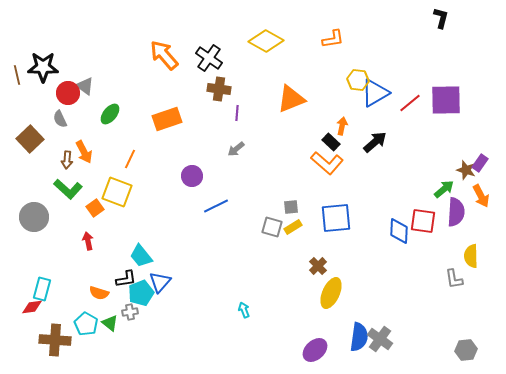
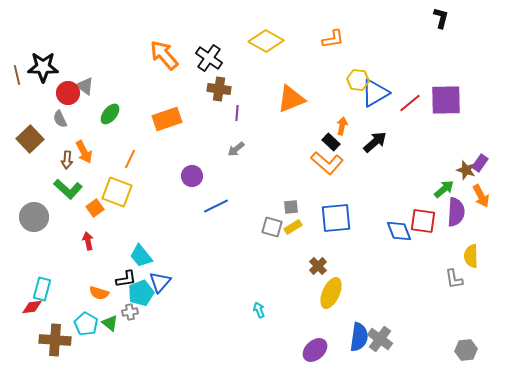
blue diamond at (399, 231): rotated 24 degrees counterclockwise
cyan arrow at (244, 310): moved 15 px right
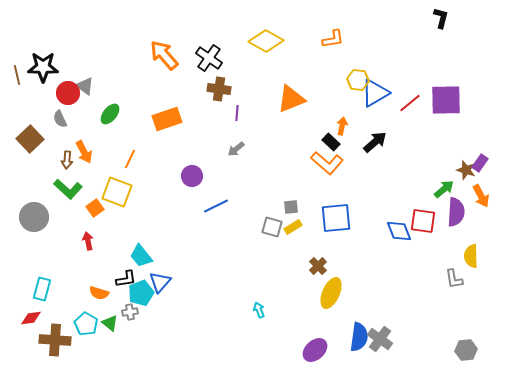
red diamond at (32, 307): moved 1 px left, 11 px down
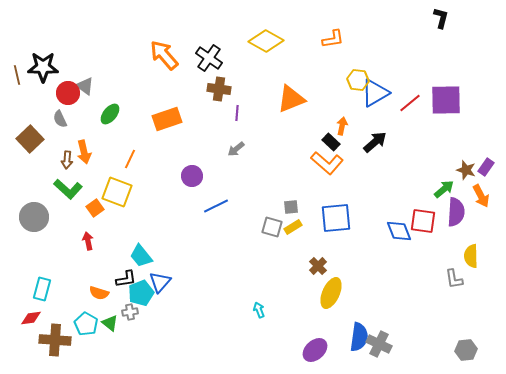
orange arrow at (84, 152): rotated 15 degrees clockwise
purple rectangle at (480, 163): moved 6 px right, 4 px down
gray cross at (380, 339): moved 1 px left, 5 px down; rotated 10 degrees counterclockwise
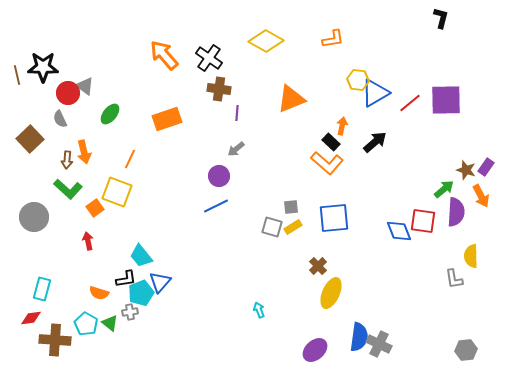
purple circle at (192, 176): moved 27 px right
blue square at (336, 218): moved 2 px left
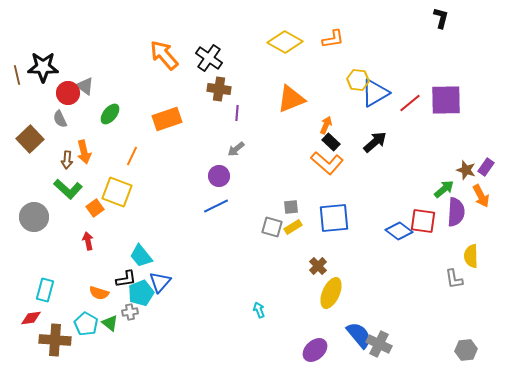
yellow diamond at (266, 41): moved 19 px right, 1 px down
orange arrow at (342, 126): moved 16 px left, 1 px up; rotated 12 degrees clockwise
orange line at (130, 159): moved 2 px right, 3 px up
blue diamond at (399, 231): rotated 32 degrees counterclockwise
cyan rectangle at (42, 289): moved 3 px right, 1 px down
blue semicircle at (359, 337): moved 2 px up; rotated 48 degrees counterclockwise
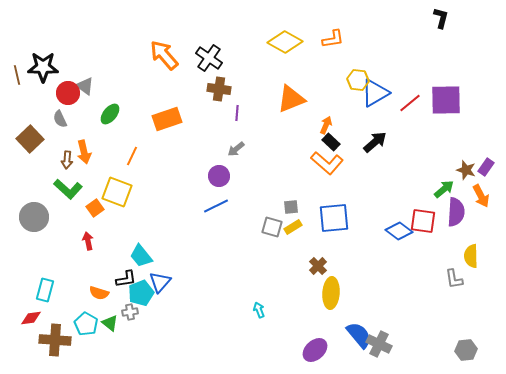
yellow ellipse at (331, 293): rotated 20 degrees counterclockwise
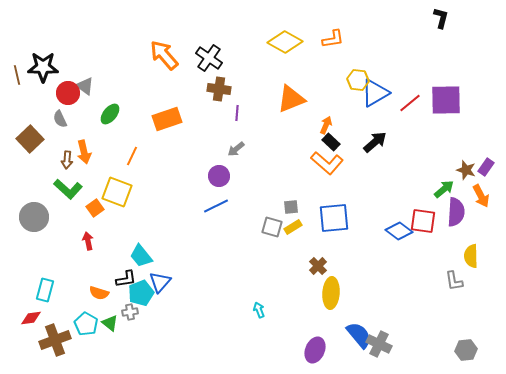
gray L-shape at (454, 279): moved 2 px down
brown cross at (55, 340): rotated 24 degrees counterclockwise
purple ellipse at (315, 350): rotated 25 degrees counterclockwise
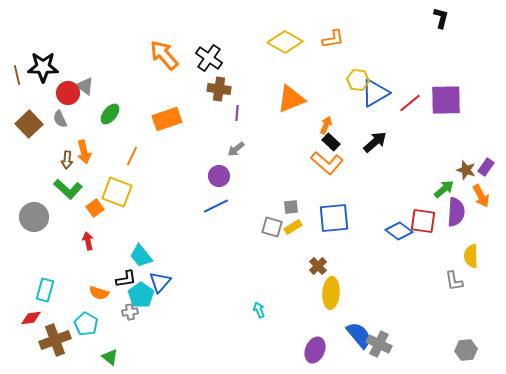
brown square at (30, 139): moved 1 px left, 15 px up
cyan pentagon at (141, 293): moved 2 px down; rotated 15 degrees counterclockwise
green triangle at (110, 323): moved 34 px down
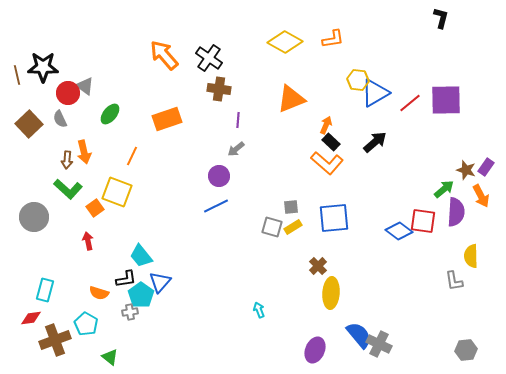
purple line at (237, 113): moved 1 px right, 7 px down
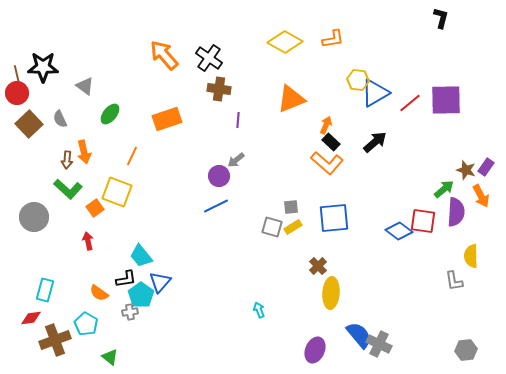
red circle at (68, 93): moved 51 px left
gray arrow at (236, 149): moved 11 px down
orange semicircle at (99, 293): rotated 18 degrees clockwise
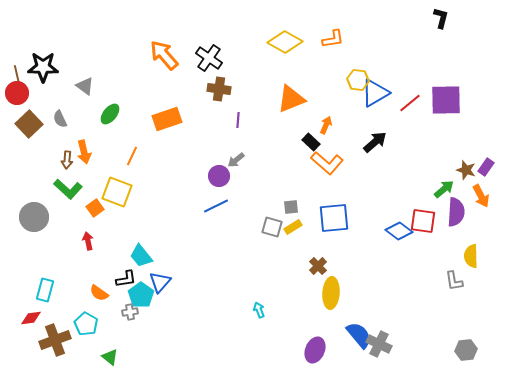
black rectangle at (331, 142): moved 20 px left
